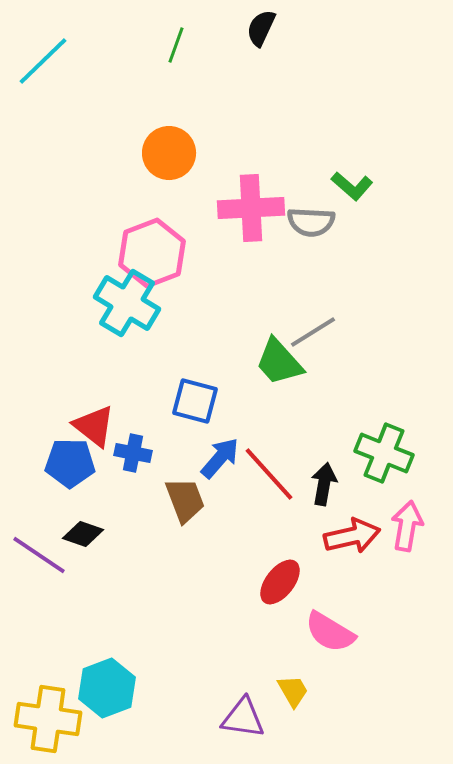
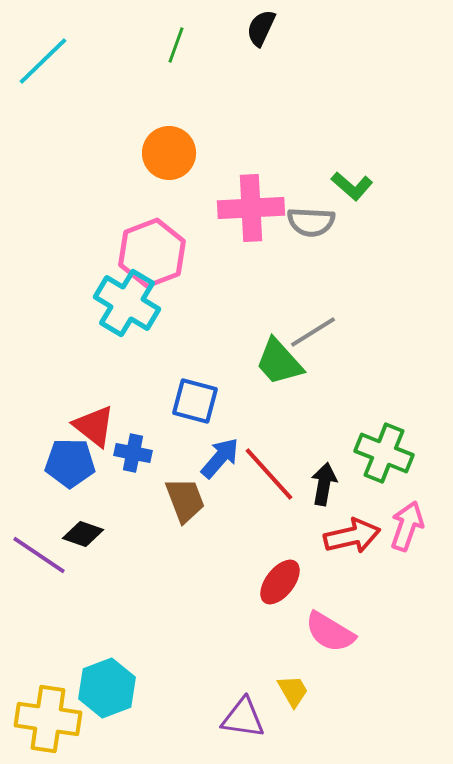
pink arrow: rotated 9 degrees clockwise
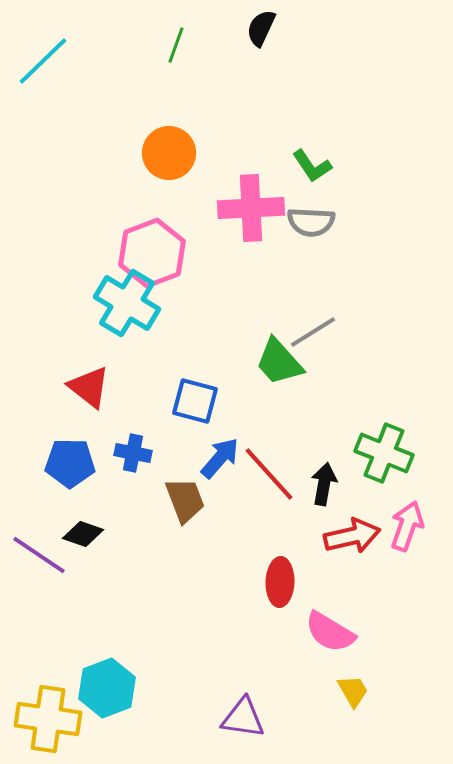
green L-shape: moved 40 px left, 20 px up; rotated 15 degrees clockwise
red triangle: moved 5 px left, 39 px up
red ellipse: rotated 36 degrees counterclockwise
yellow trapezoid: moved 60 px right
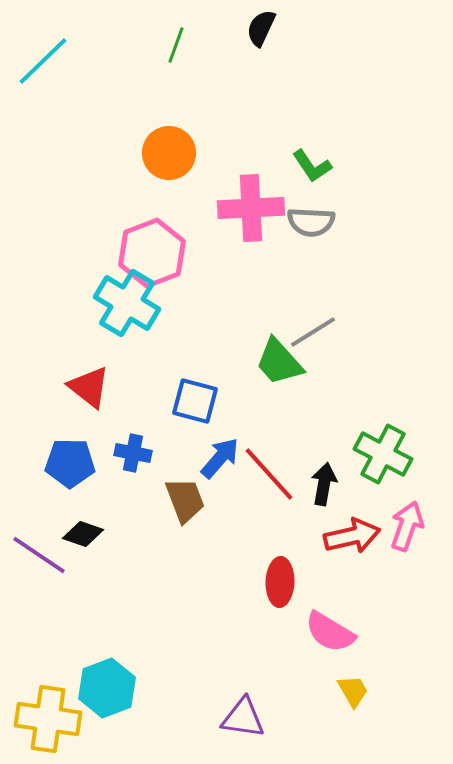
green cross: moved 1 px left, 1 px down; rotated 6 degrees clockwise
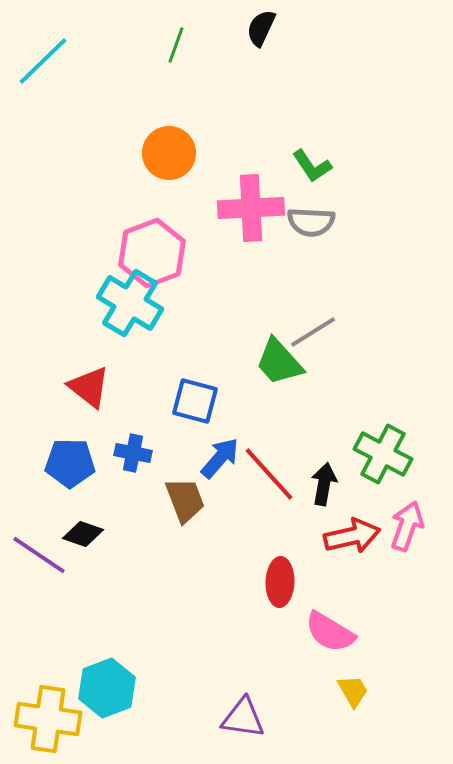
cyan cross: moved 3 px right
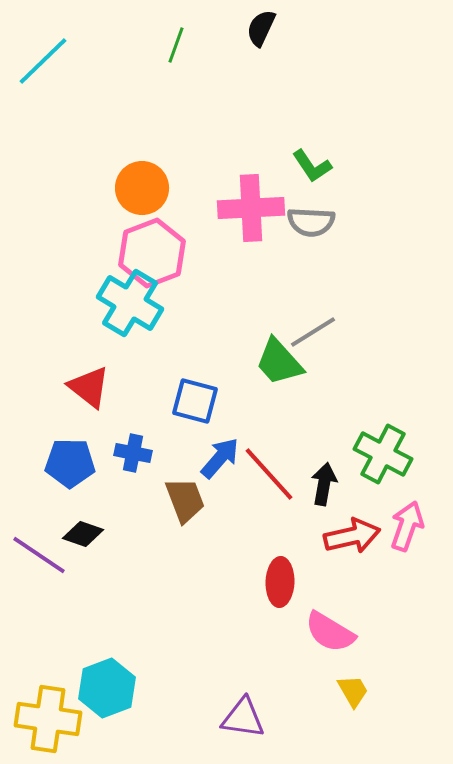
orange circle: moved 27 px left, 35 px down
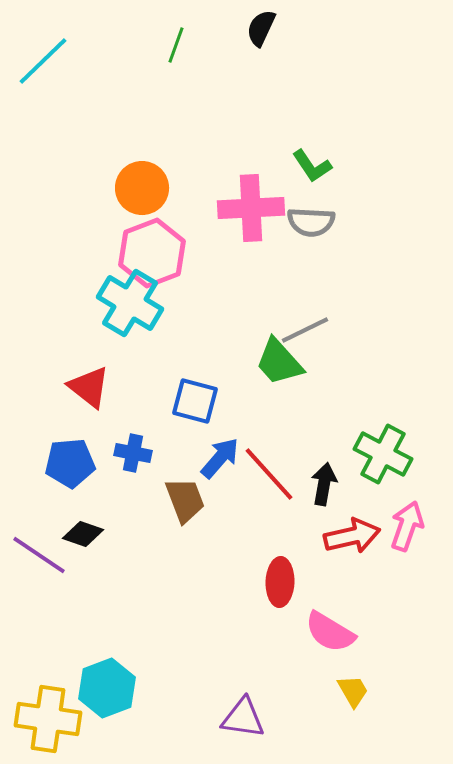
gray line: moved 8 px left, 2 px up; rotated 6 degrees clockwise
blue pentagon: rotated 6 degrees counterclockwise
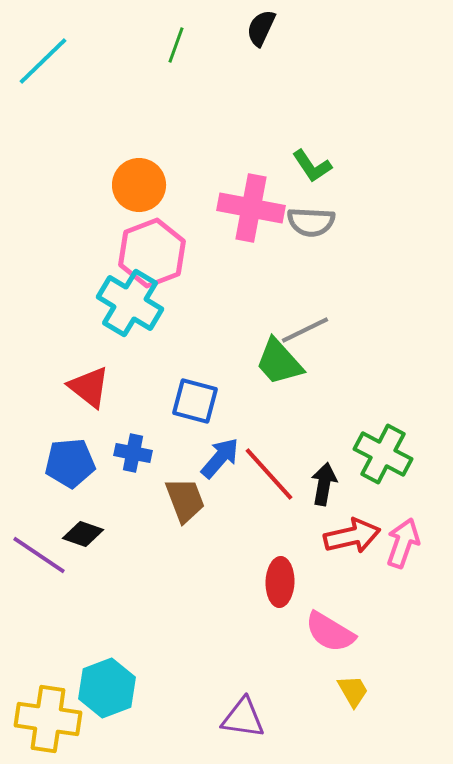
orange circle: moved 3 px left, 3 px up
pink cross: rotated 14 degrees clockwise
pink arrow: moved 4 px left, 17 px down
